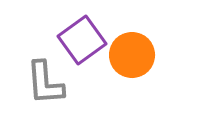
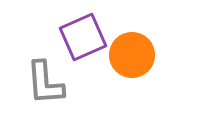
purple square: moved 1 px right, 3 px up; rotated 12 degrees clockwise
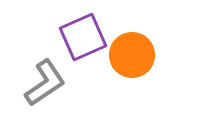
gray L-shape: rotated 120 degrees counterclockwise
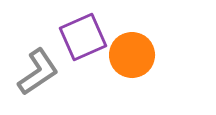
gray L-shape: moved 7 px left, 11 px up
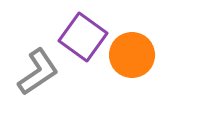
purple square: rotated 30 degrees counterclockwise
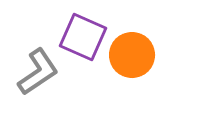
purple square: rotated 12 degrees counterclockwise
